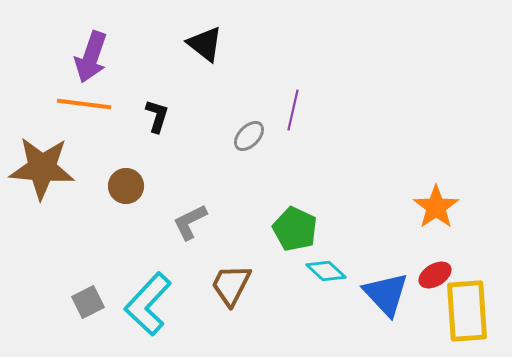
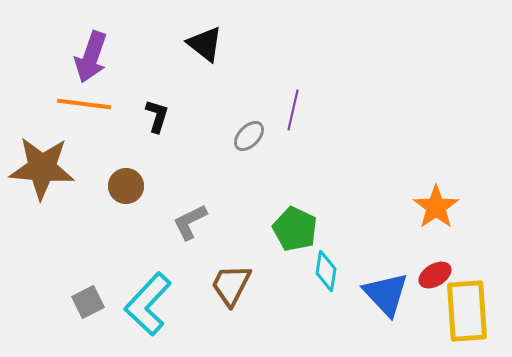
cyan diamond: rotated 57 degrees clockwise
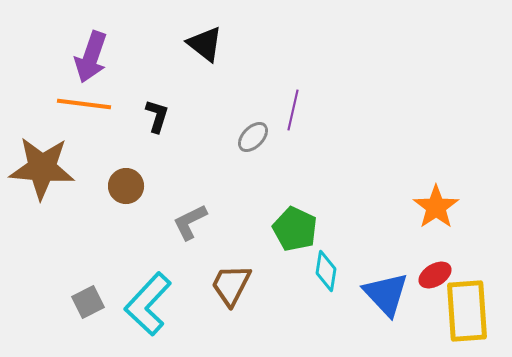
gray ellipse: moved 4 px right, 1 px down
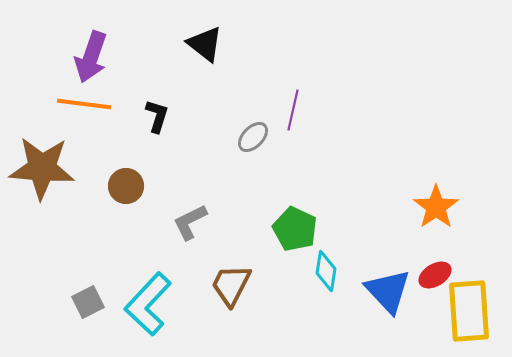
blue triangle: moved 2 px right, 3 px up
yellow rectangle: moved 2 px right
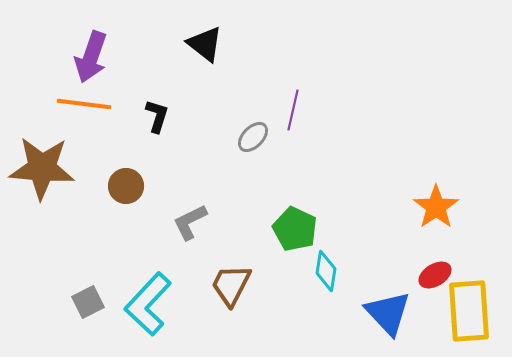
blue triangle: moved 22 px down
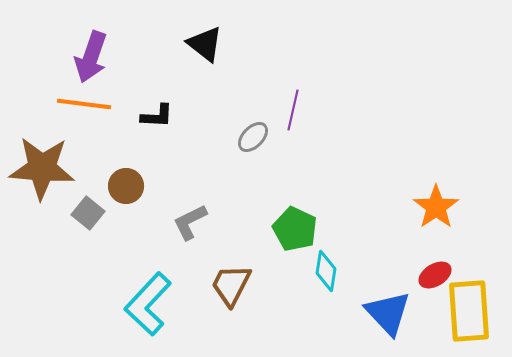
black L-shape: rotated 76 degrees clockwise
gray square: moved 89 px up; rotated 24 degrees counterclockwise
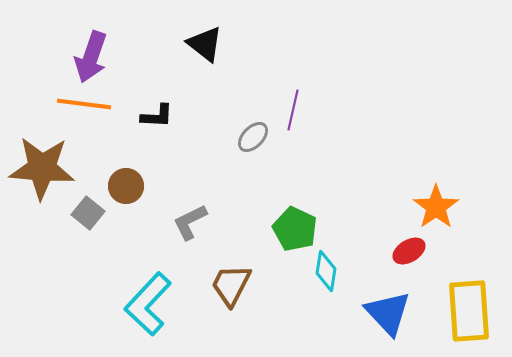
red ellipse: moved 26 px left, 24 px up
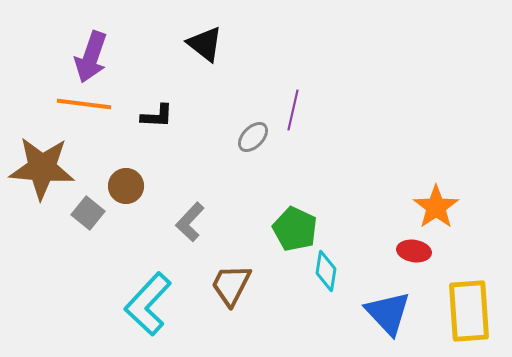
gray L-shape: rotated 21 degrees counterclockwise
red ellipse: moved 5 px right; rotated 40 degrees clockwise
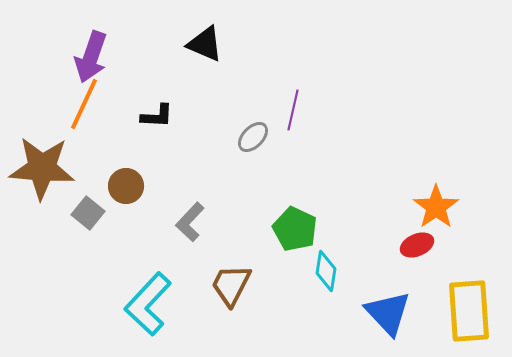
black triangle: rotated 15 degrees counterclockwise
orange line: rotated 72 degrees counterclockwise
red ellipse: moved 3 px right, 6 px up; rotated 32 degrees counterclockwise
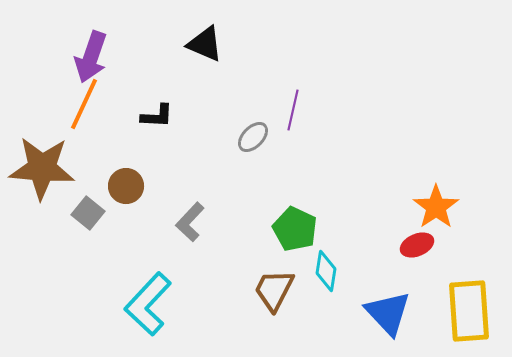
brown trapezoid: moved 43 px right, 5 px down
